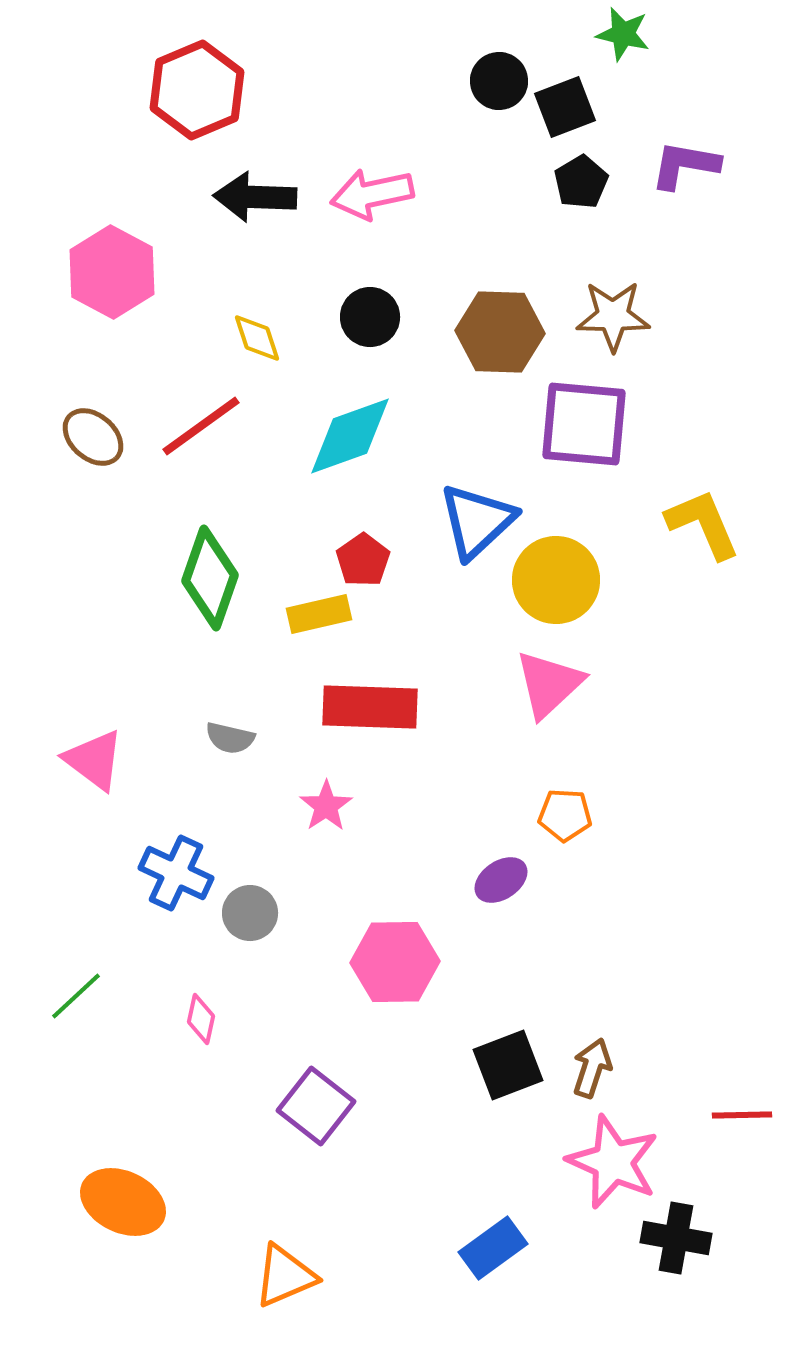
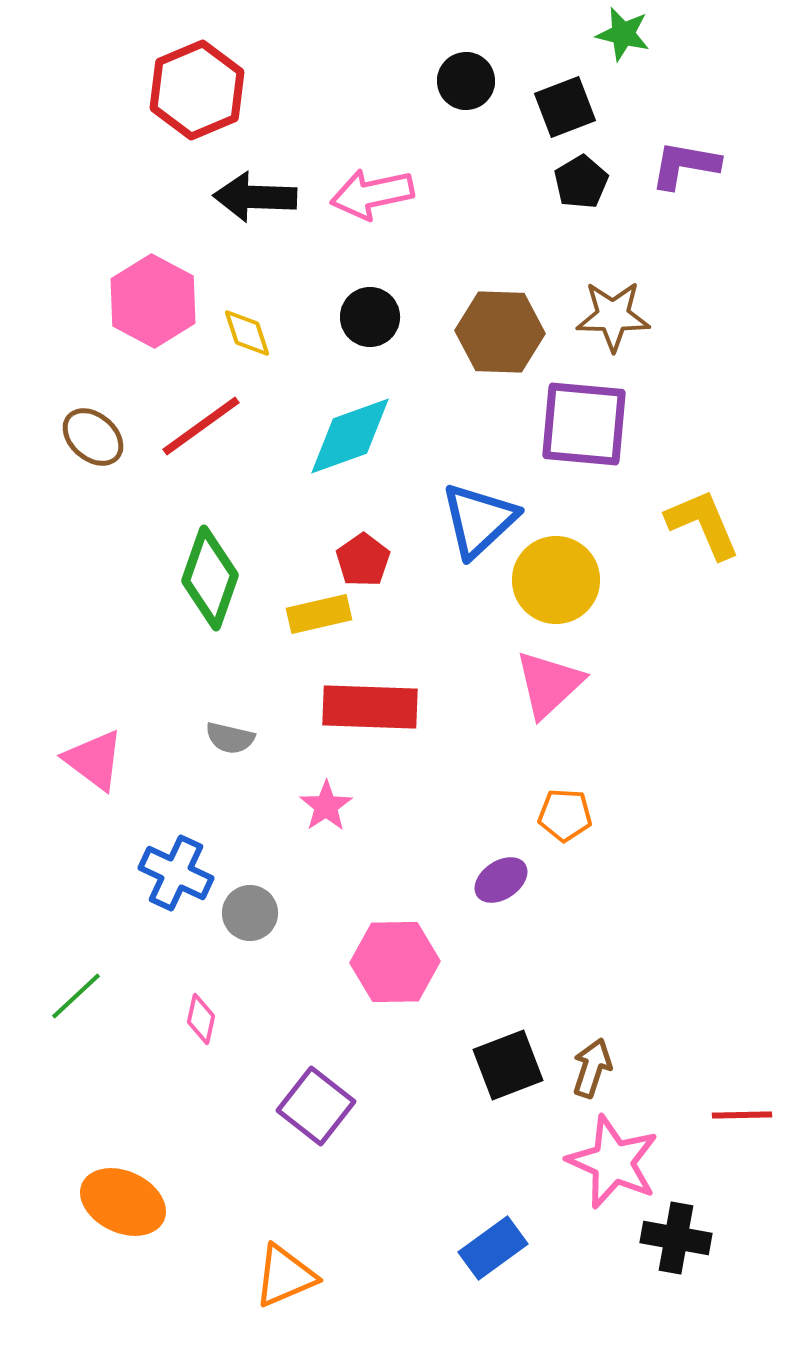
black circle at (499, 81): moved 33 px left
pink hexagon at (112, 272): moved 41 px right, 29 px down
yellow diamond at (257, 338): moved 10 px left, 5 px up
blue triangle at (477, 521): moved 2 px right, 1 px up
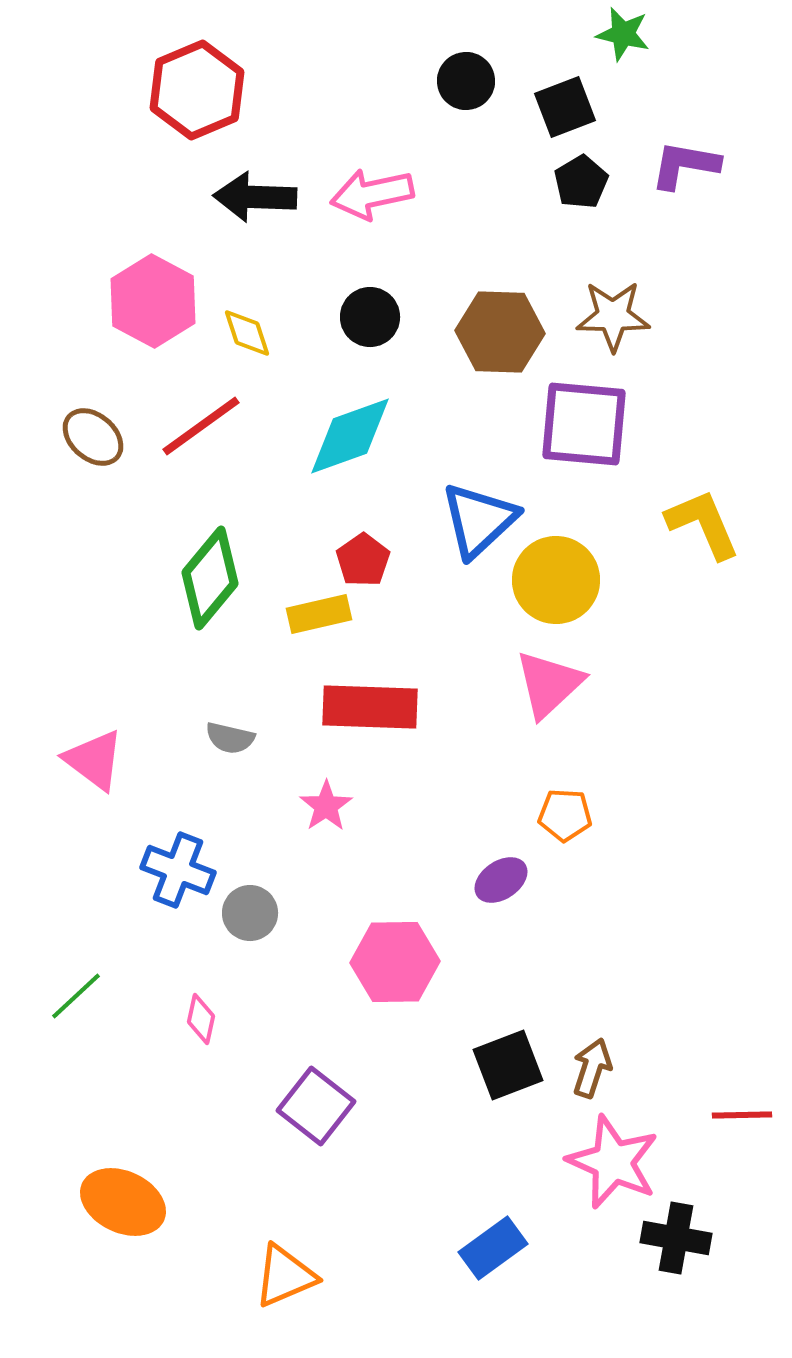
green diamond at (210, 578): rotated 20 degrees clockwise
blue cross at (176, 873): moved 2 px right, 3 px up; rotated 4 degrees counterclockwise
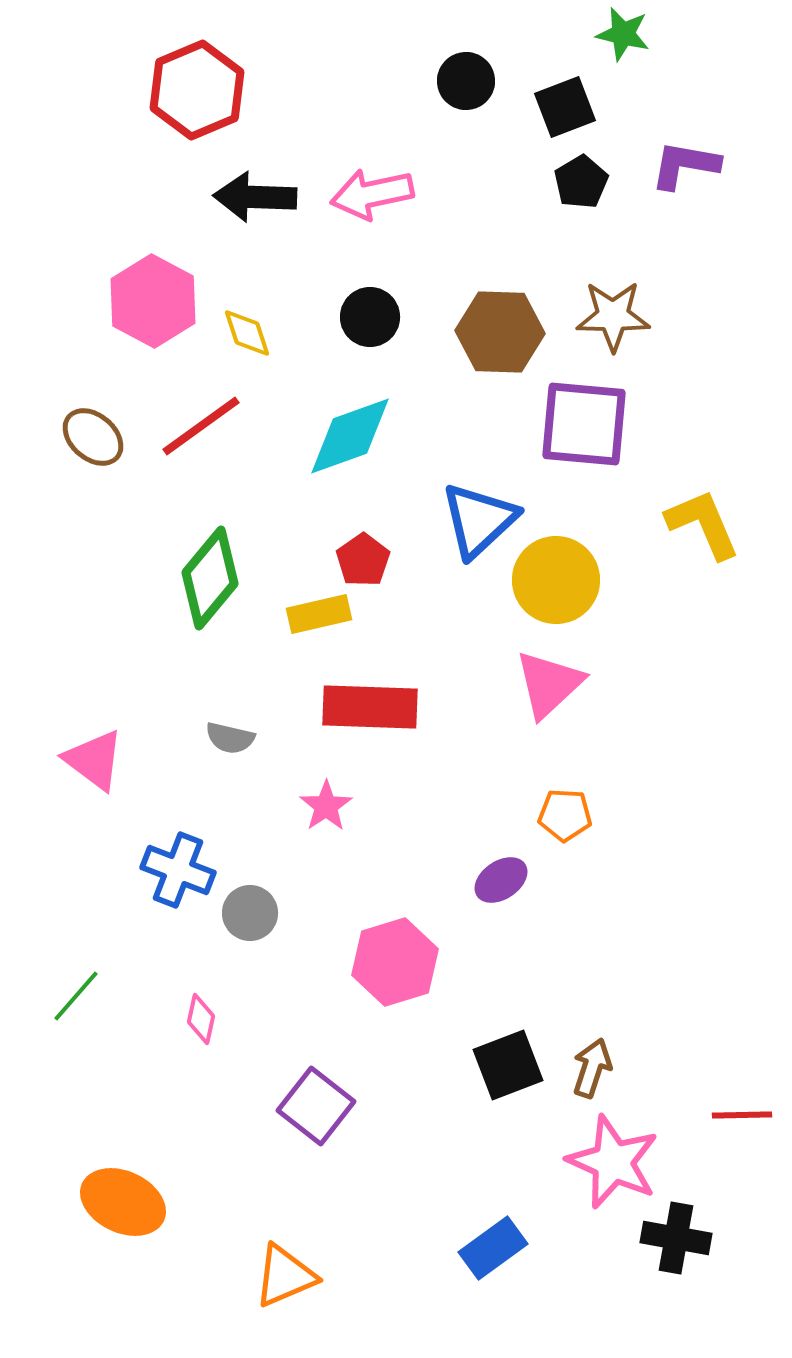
pink hexagon at (395, 962): rotated 16 degrees counterclockwise
green line at (76, 996): rotated 6 degrees counterclockwise
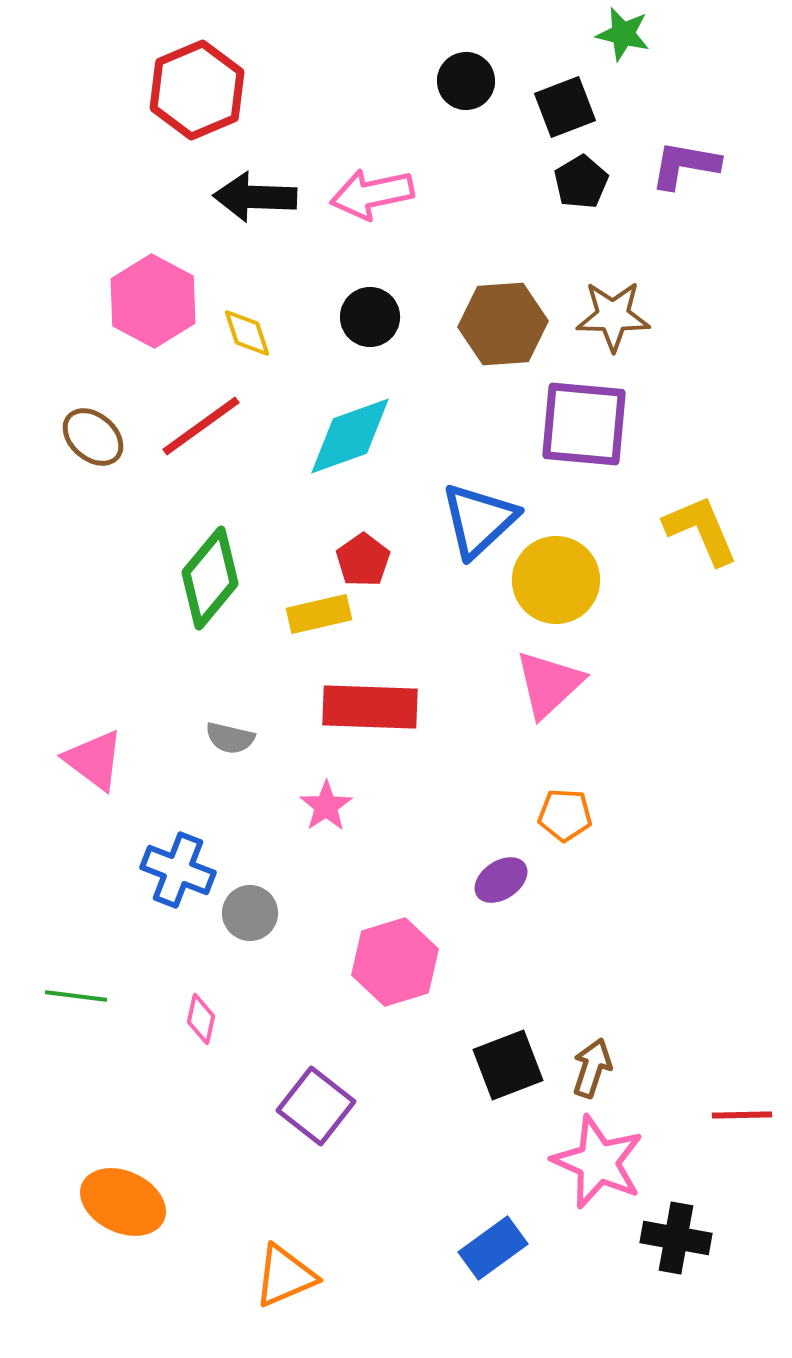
brown hexagon at (500, 332): moved 3 px right, 8 px up; rotated 6 degrees counterclockwise
yellow L-shape at (703, 524): moved 2 px left, 6 px down
green line at (76, 996): rotated 56 degrees clockwise
pink star at (613, 1162): moved 15 px left
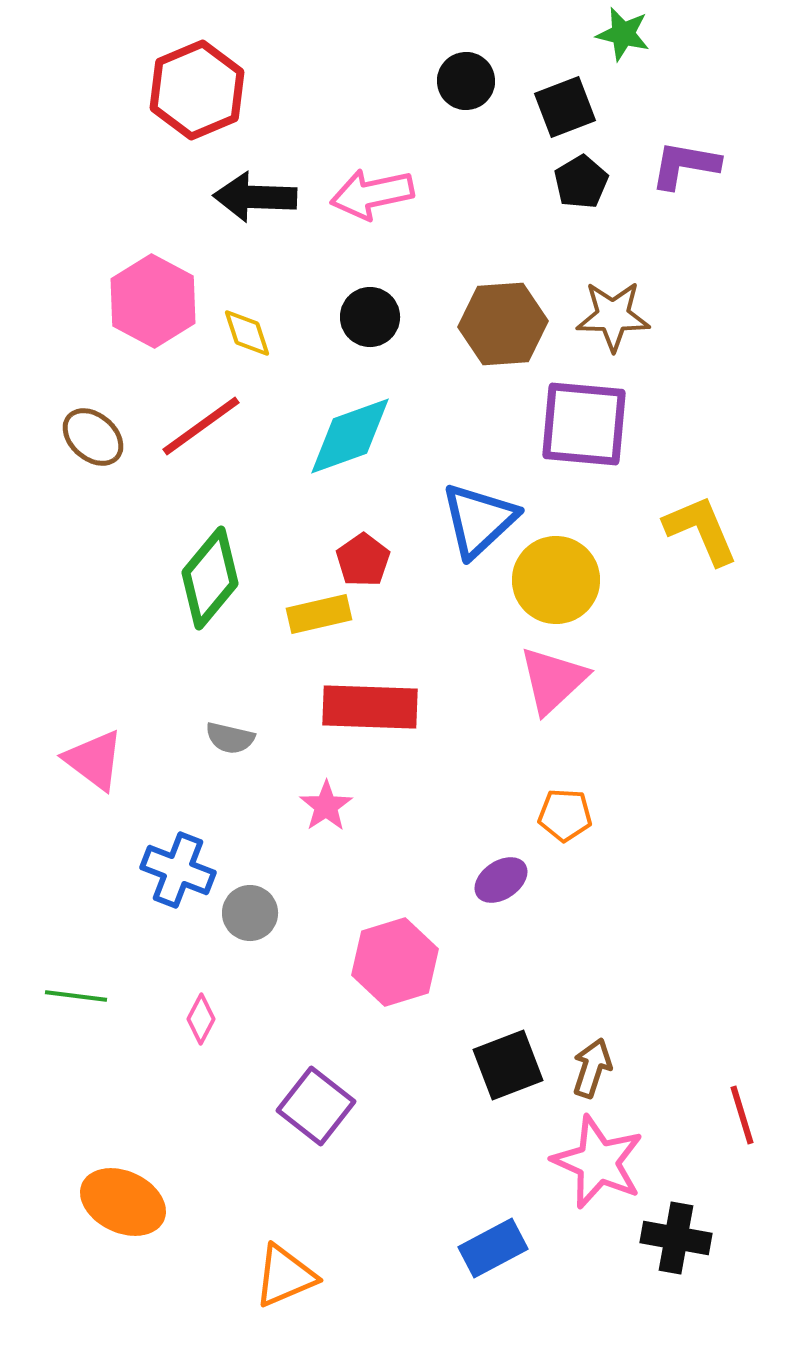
pink triangle at (549, 684): moved 4 px right, 4 px up
pink diamond at (201, 1019): rotated 15 degrees clockwise
red line at (742, 1115): rotated 74 degrees clockwise
blue rectangle at (493, 1248): rotated 8 degrees clockwise
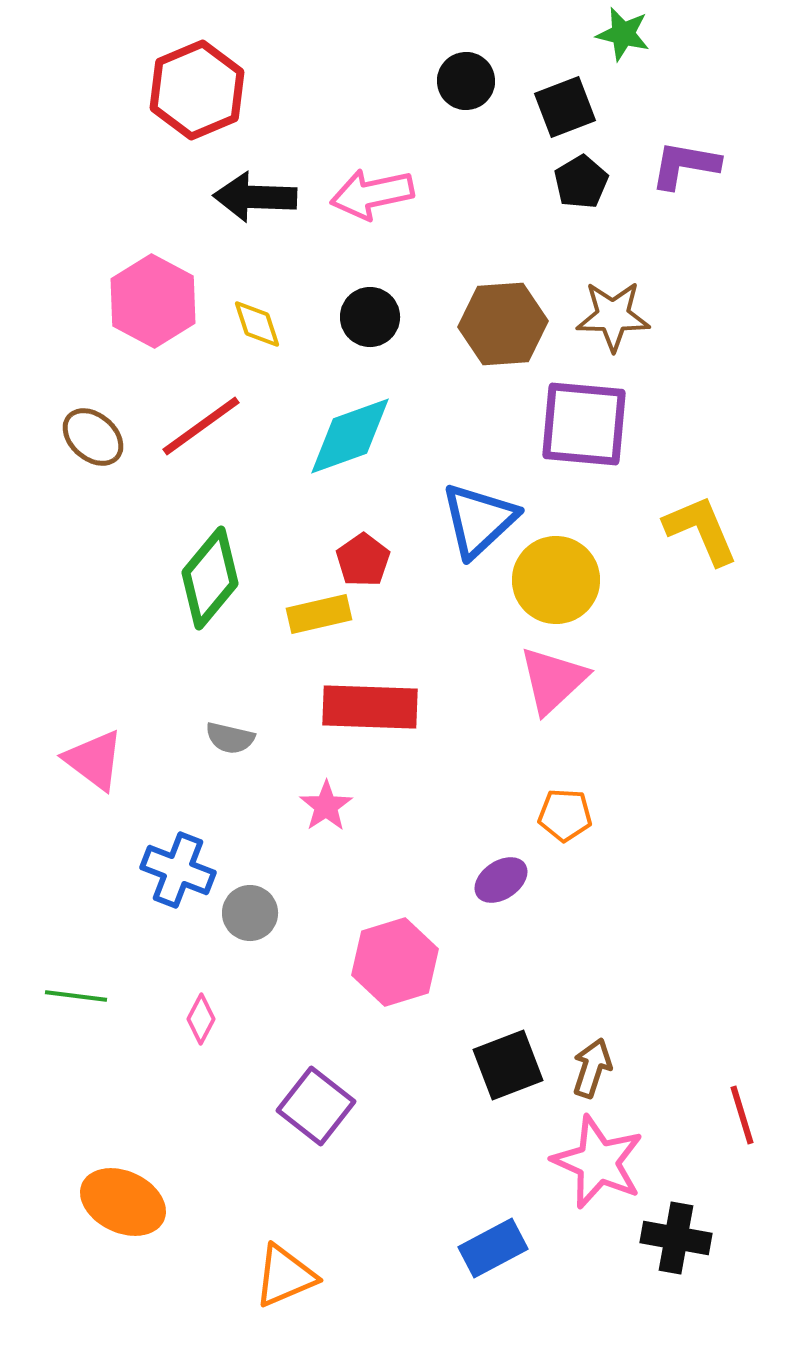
yellow diamond at (247, 333): moved 10 px right, 9 px up
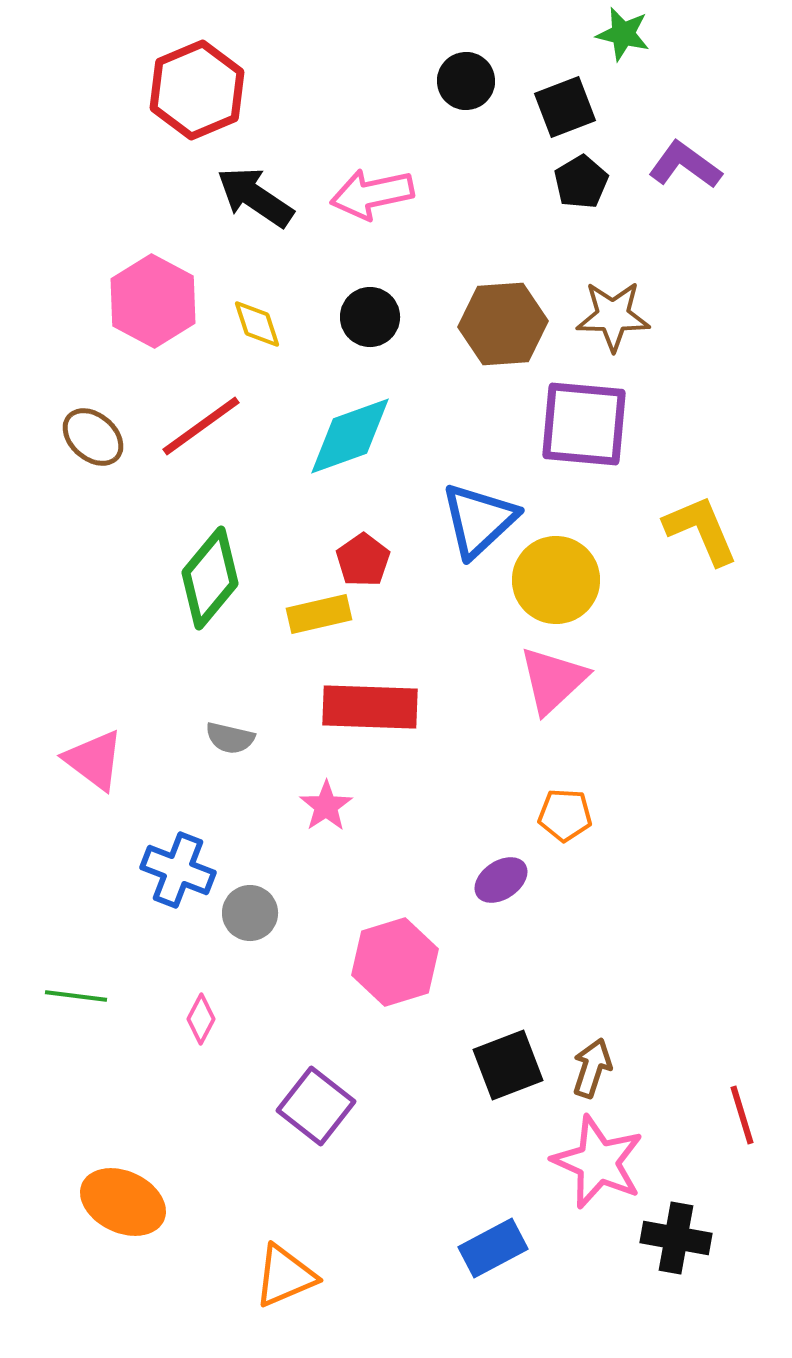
purple L-shape at (685, 165): rotated 26 degrees clockwise
black arrow at (255, 197): rotated 32 degrees clockwise
